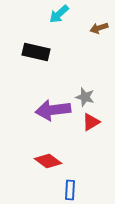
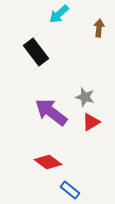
brown arrow: rotated 114 degrees clockwise
black rectangle: rotated 40 degrees clockwise
purple arrow: moved 2 px left, 2 px down; rotated 44 degrees clockwise
red diamond: moved 1 px down
blue rectangle: rotated 54 degrees counterclockwise
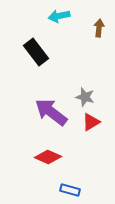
cyan arrow: moved 2 px down; rotated 30 degrees clockwise
red diamond: moved 5 px up; rotated 12 degrees counterclockwise
blue rectangle: rotated 24 degrees counterclockwise
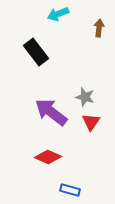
cyan arrow: moved 1 px left, 2 px up; rotated 10 degrees counterclockwise
red triangle: rotated 24 degrees counterclockwise
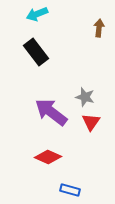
cyan arrow: moved 21 px left
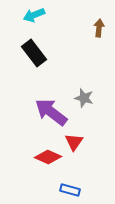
cyan arrow: moved 3 px left, 1 px down
black rectangle: moved 2 px left, 1 px down
gray star: moved 1 px left, 1 px down
red triangle: moved 17 px left, 20 px down
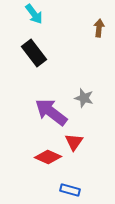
cyan arrow: moved 1 px up; rotated 105 degrees counterclockwise
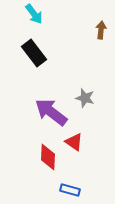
brown arrow: moved 2 px right, 2 px down
gray star: moved 1 px right
red triangle: rotated 30 degrees counterclockwise
red diamond: rotated 68 degrees clockwise
